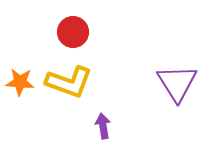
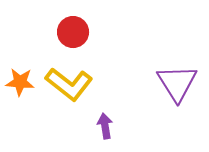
yellow L-shape: moved 2 px down; rotated 18 degrees clockwise
purple arrow: moved 2 px right
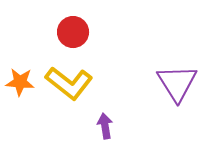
yellow L-shape: moved 1 px up
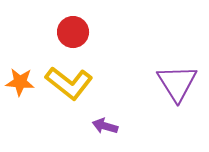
purple arrow: rotated 65 degrees counterclockwise
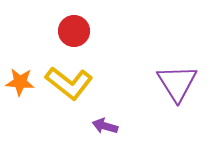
red circle: moved 1 px right, 1 px up
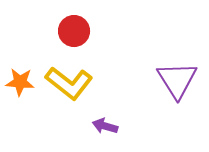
purple triangle: moved 3 px up
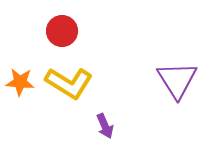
red circle: moved 12 px left
yellow L-shape: rotated 6 degrees counterclockwise
purple arrow: rotated 130 degrees counterclockwise
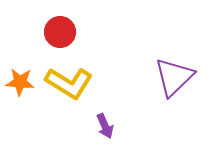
red circle: moved 2 px left, 1 px down
purple triangle: moved 3 px left, 3 px up; rotated 18 degrees clockwise
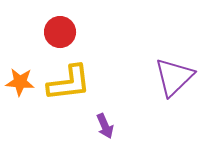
yellow L-shape: rotated 39 degrees counterclockwise
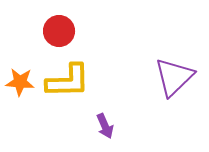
red circle: moved 1 px left, 1 px up
yellow L-shape: moved 1 px left, 2 px up; rotated 6 degrees clockwise
